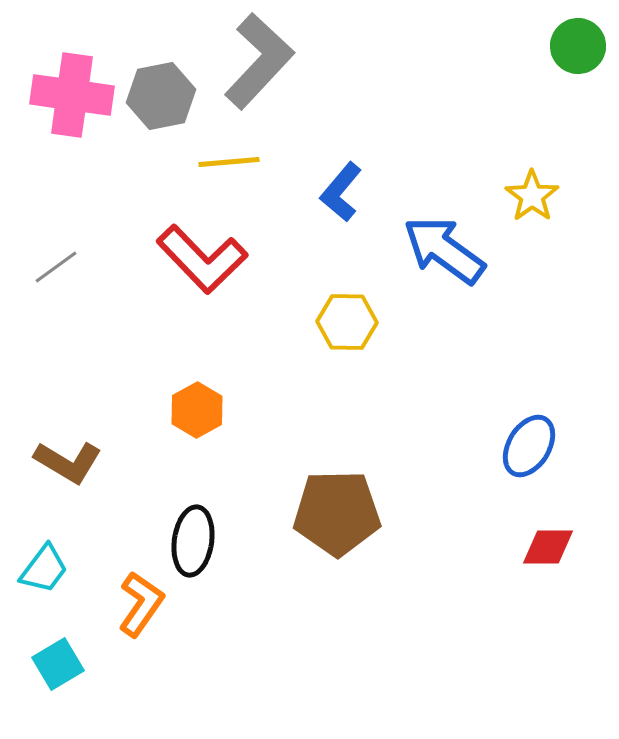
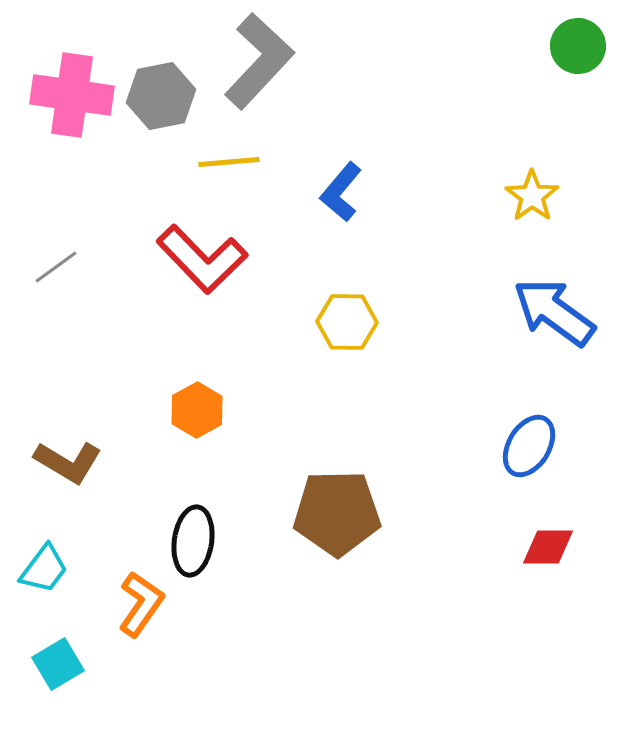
blue arrow: moved 110 px right, 62 px down
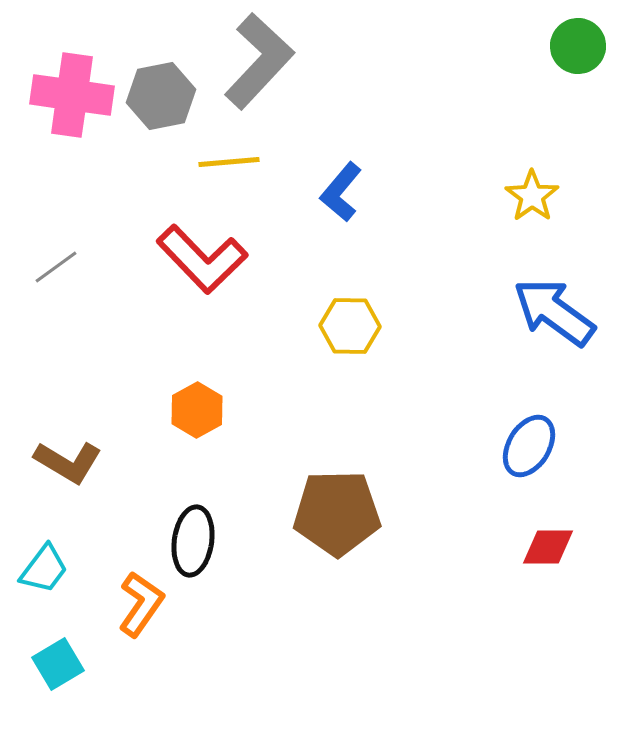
yellow hexagon: moved 3 px right, 4 px down
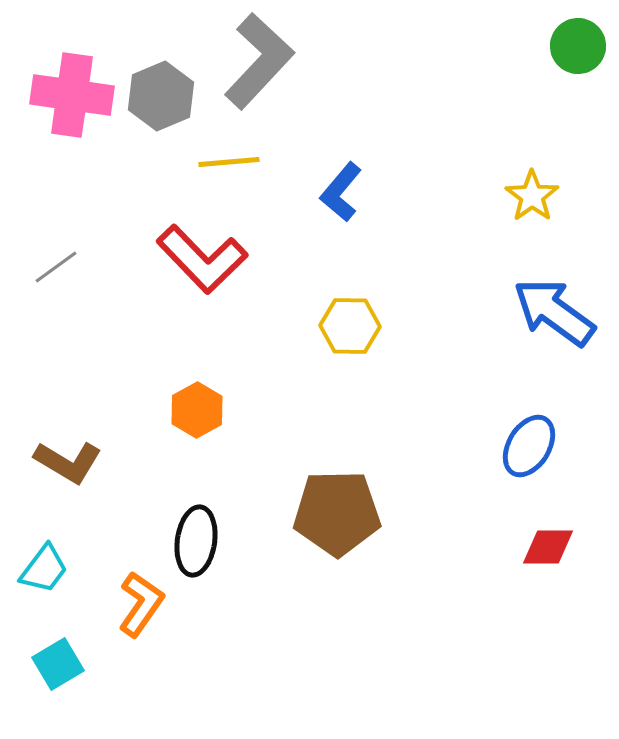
gray hexagon: rotated 12 degrees counterclockwise
black ellipse: moved 3 px right
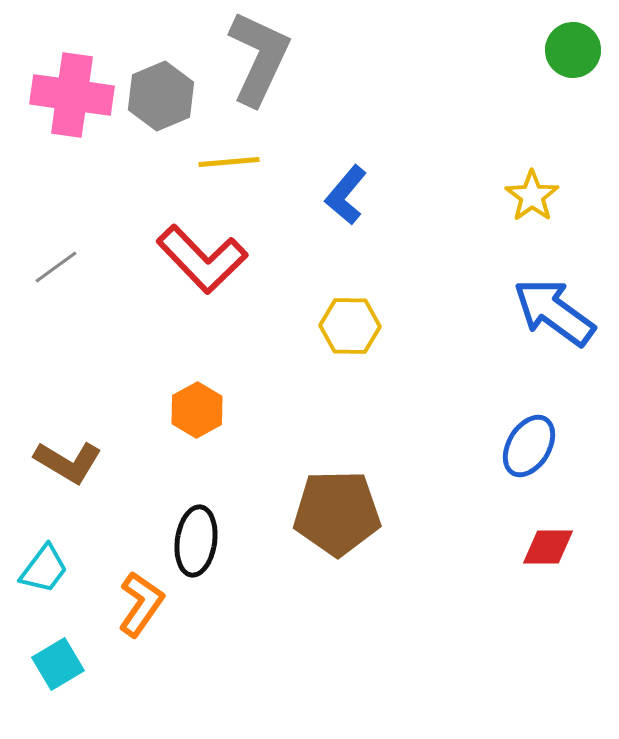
green circle: moved 5 px left, 4 px down
gray L-shape: moved 3 px up; rotated 18 degrees counterclockwise
blue L-shape: moved 5 px right, 3 px down
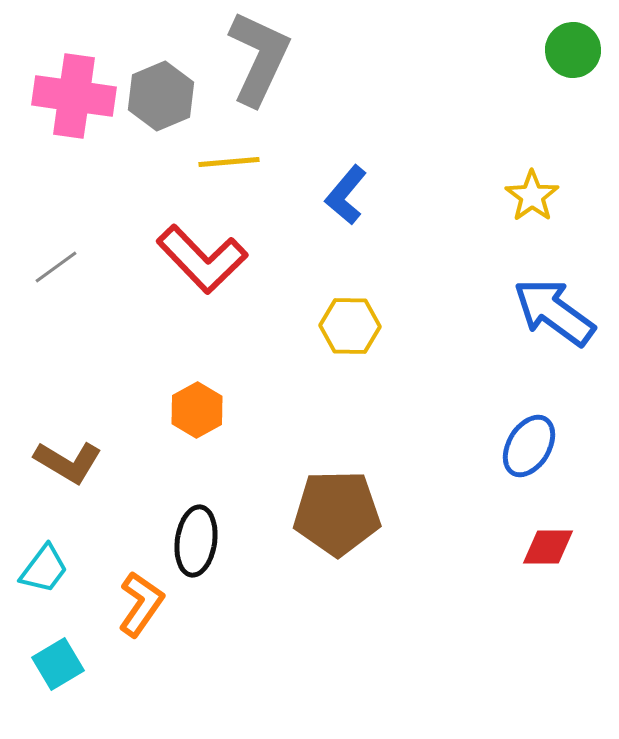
pink cross: moved 2 px right, 1 px down
